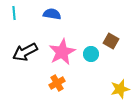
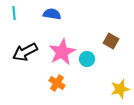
cyan circle: moved 4 px left, 5 px down
orange cross: rotated 28 degrees counterclockwise
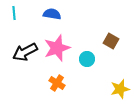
pink star: moved 5 px left, 4 px up; rotated 8 degrees clockwise
